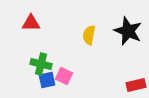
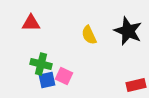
yellow semicircle: rotated 36 degrees counterclockwise
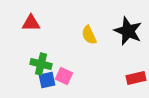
red rectangle: moved 7 px up
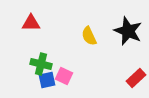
yellow semicircle: moved 1 px down
red rectangle: rotated 30 degrees counterclockwise
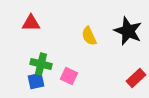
pink square: moved 5 px right
blue square: moved 11 px left, 1 px down
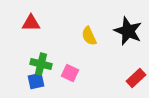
pink square: moved 1 px right, 3 px up
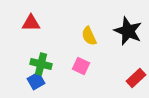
pink square: moved 11 px right, 7 px up
blue square: rotated 18 degrees counterclockwise
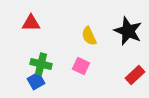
red rectangle: moved 1 px left, 3 px up
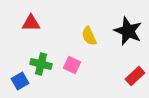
pink square: moved 9 px left, 1 px up
red rectangle: moved 1 px down
blue square: moved 16 px left
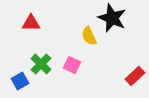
black star: moved 16 px left, 13 px up
green cross: rotated 30 degrees clockwise
